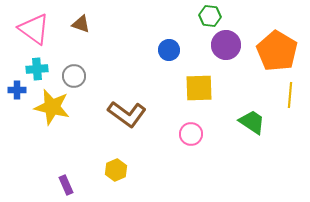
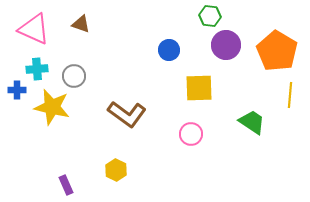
pink triangle: rotated 12 degrees counterclockwise
yellow hexagon: rotated 10 degrees counterclockwise
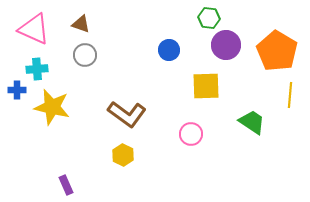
green hexagon: moved 1 px left, 2 px down
gray circle: moved 11 px right, 21 px up
yellow square: moved 7 px right, 2 px up
yellow hexagon: moved 7 px right, 15 px up
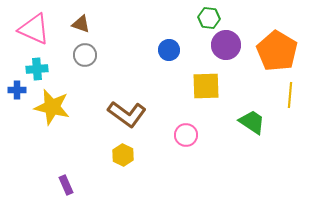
pink circle: moved 5 px left, 1 px down
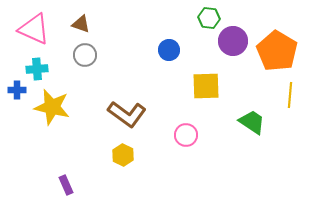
purple circle: moved 7 px right, 4 px up
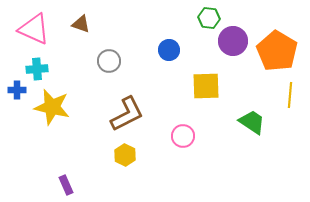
gray circle: moved 24 px right, 6 px down
brown L-shape: rotated 63 degrees counterclockwise
pink circle: moved 3 px left, 1 px down
yellow hexagon: moved 2 px right
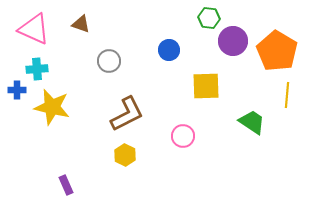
yellow line: moved 3 px left
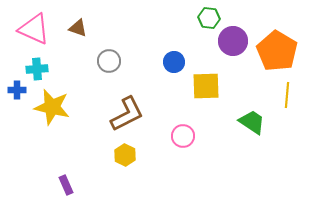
brown triangle: moved 3 px left, 4 px down
blue circle: moved 5 px right, 12 px down
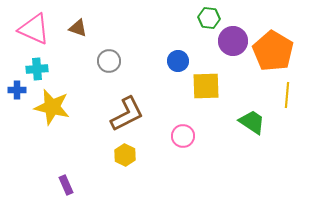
orange pentagon: moved 4 px left
blue circle: moved 4 px right, 1 px up
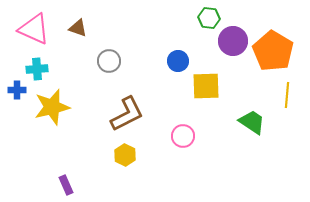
yellow star: rotated 27 degrees counterclockwise
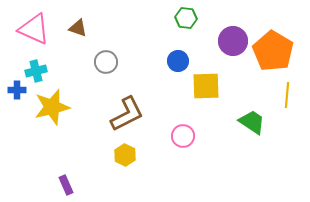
green hexagon: moved 23 px left
gray circle: moved 3 px left, 1 px down
cyan cross: moved 1 px left, 2 px down; rotated 10 degrees counterclockwise
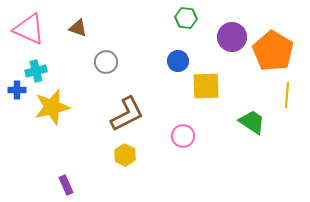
pink triangle: moved 5 px left
purple circle: moved 1 px left, 4 px up
